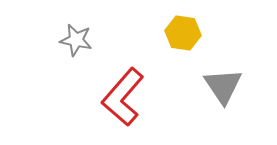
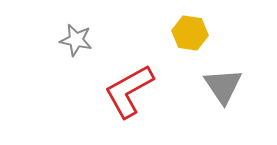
yellow hexagon: moved 7 px right
red L-shape: moved 6 px right, 6 px up; rotated 20 degrees clockwise
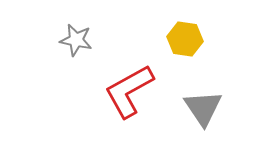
yellow hexagon: moved 5 px left, 6 px down
gray triangle: moved 20 px left, 22 px down
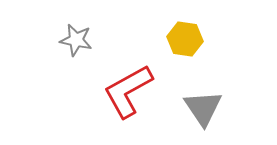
red L-shape: moved 1 px left
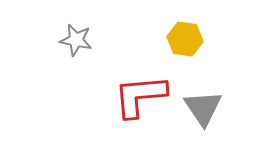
red L-shape: moved 12 px right, 5 px down; rotated 24 degrees clockwise
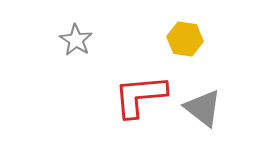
gray star: rotated 20 degrees clockwise
gray triangle: rotated 18 degrees counterclockwise
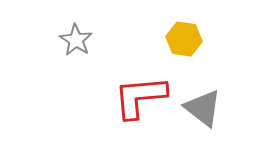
yellow hexagon: moved 1 px left
red L-shape: moved 1 px down
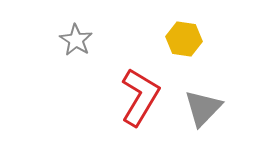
red L-shape: rotated 126 degrees clockwise
gray triangle: rotated 36 degrees clockwise
